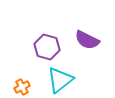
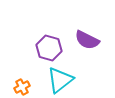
purple hexagon: moved 2 px right, 1 px down
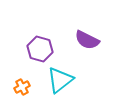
purple hexagon: moved 9 px left, 1 px down
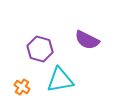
cyan triangle: rotated 28 degrees clockwise
orange cross: rotated 28 degrees counterclockwise
